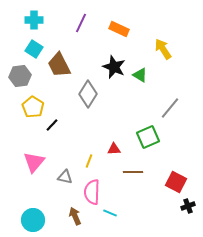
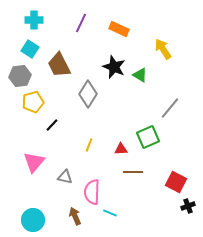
cyan square: moved 4 px left
yellow pentagon: moved 5 px up; rotated 25 degrees clockwise
red triangle: moved 7 px right
yellow line: moved 16 px up
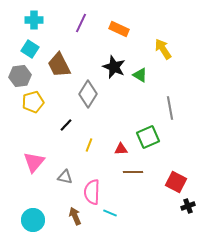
gray line: rotated 50 degrees counterclockwise
black line: moved 14 px right
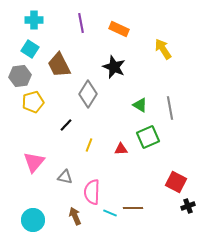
purple line: rotated 36 degrees counterclockwise
green triangle: moved 30 px down
brown line: moved 36 px down
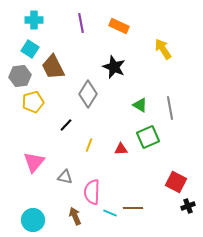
orange rectangle: moved 3 px up
brown trapezoid: moved 6 px left, 2 px down
